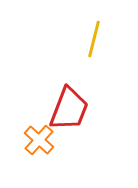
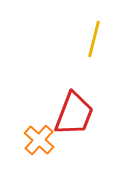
red trapezoid: moved 5 px right, 5 px down
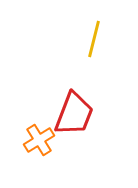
orange cross: rotated 16 degrees clockwise
